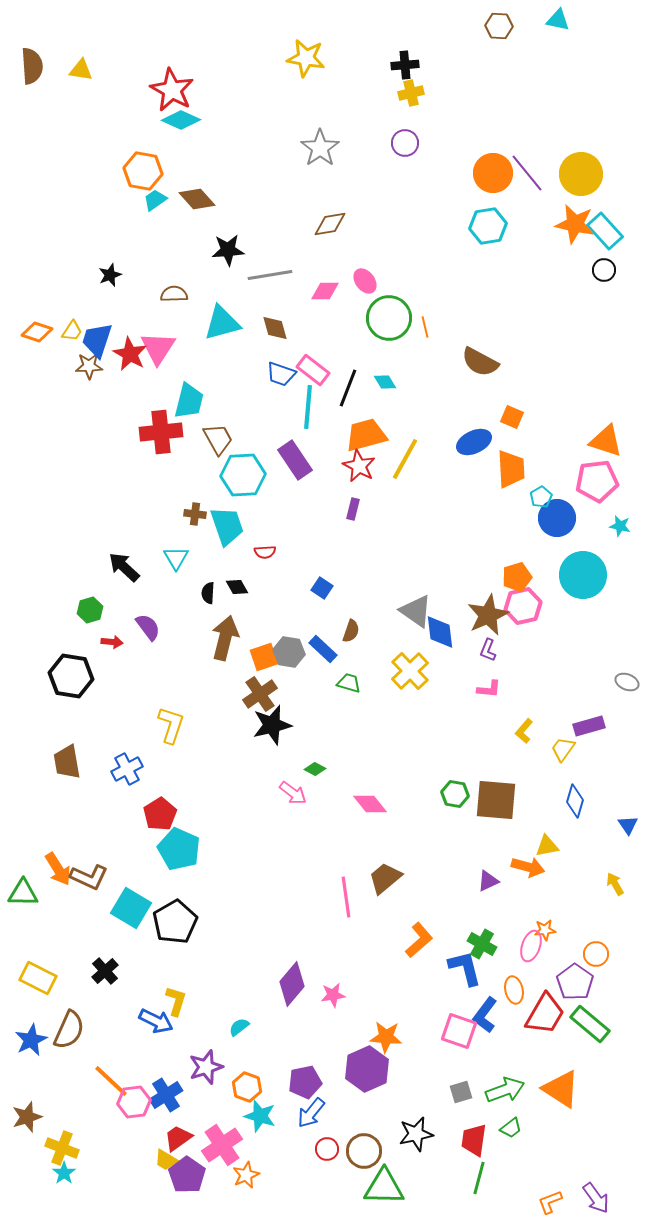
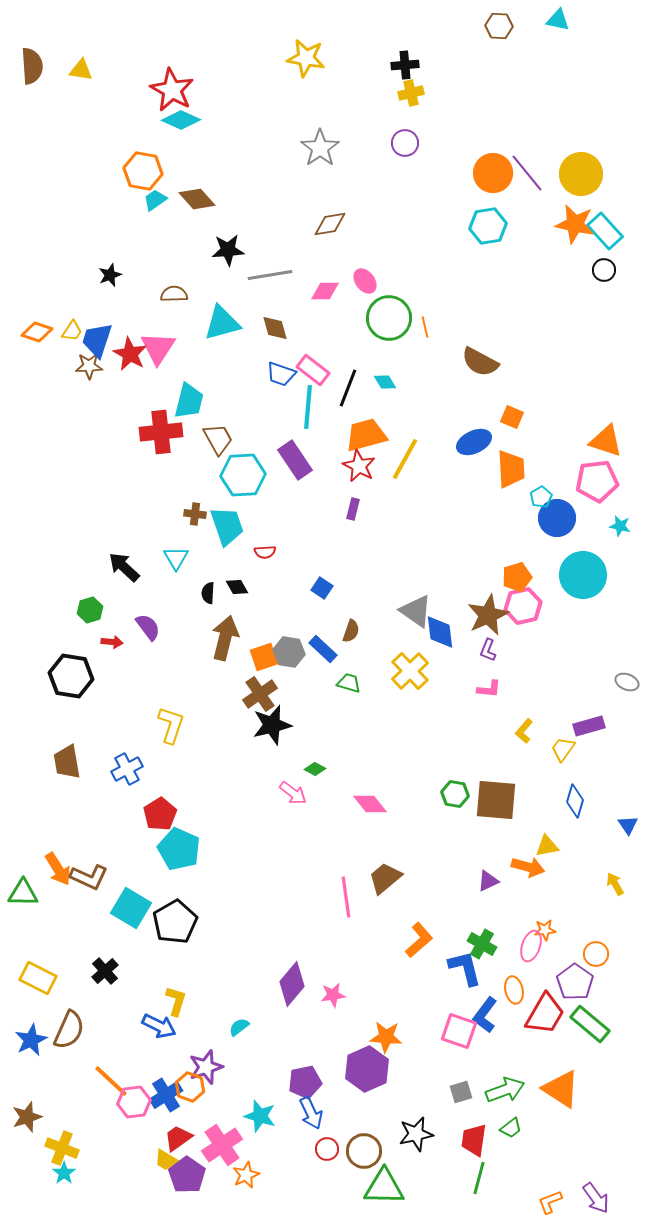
blue arrow at (156, 1021): moved 3 px right, 5 px down
orange hexagon at (247, 1087): moved 57 px left
blue arrow at (311, 1113): rotated 64 degrees counterclockwise
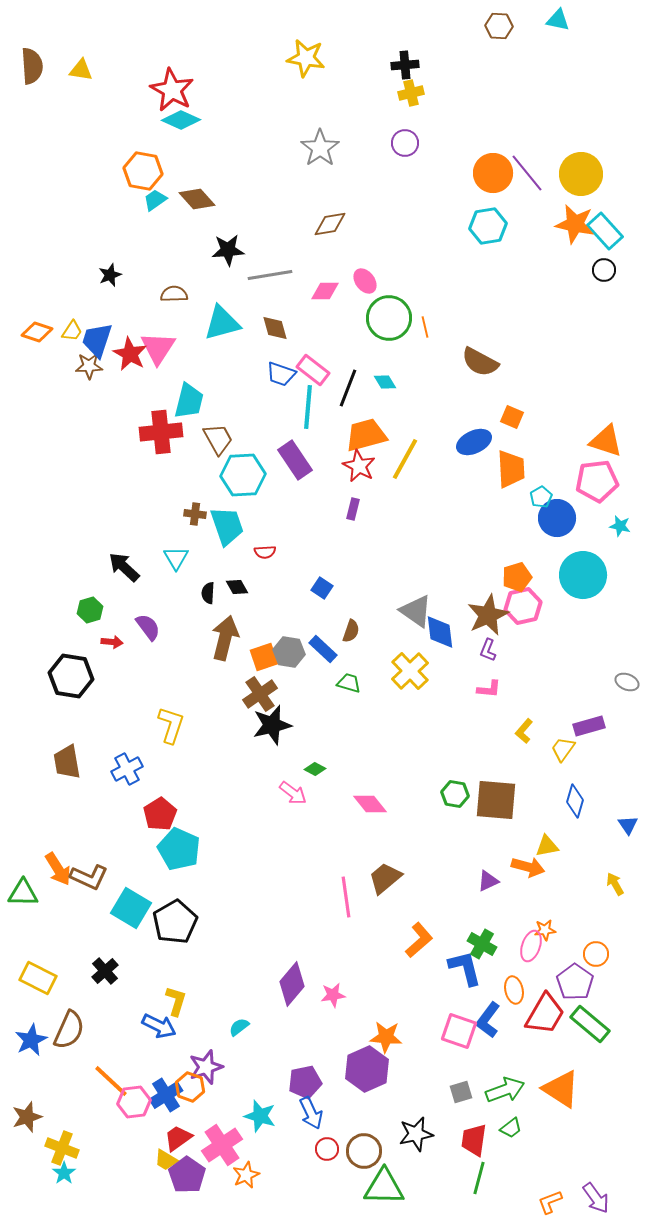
blue L-shape at (485, 1015): moved 3 px right, 5 px down
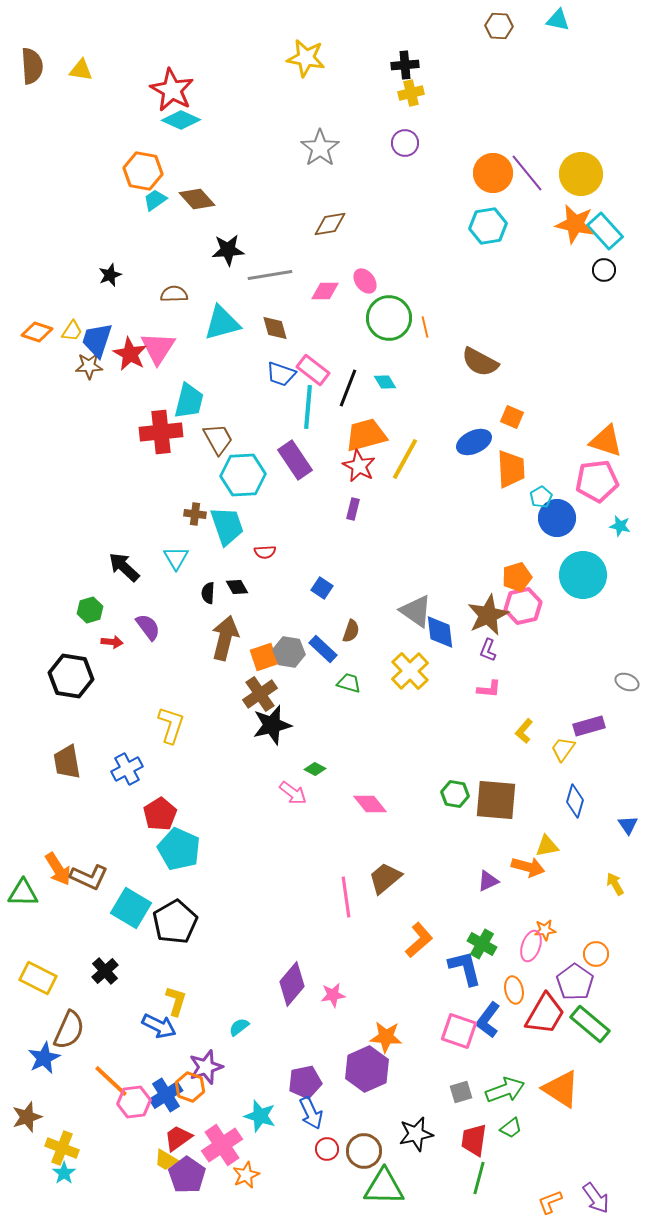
blue star at (31, 1040): moved 13 px right, 18 px down
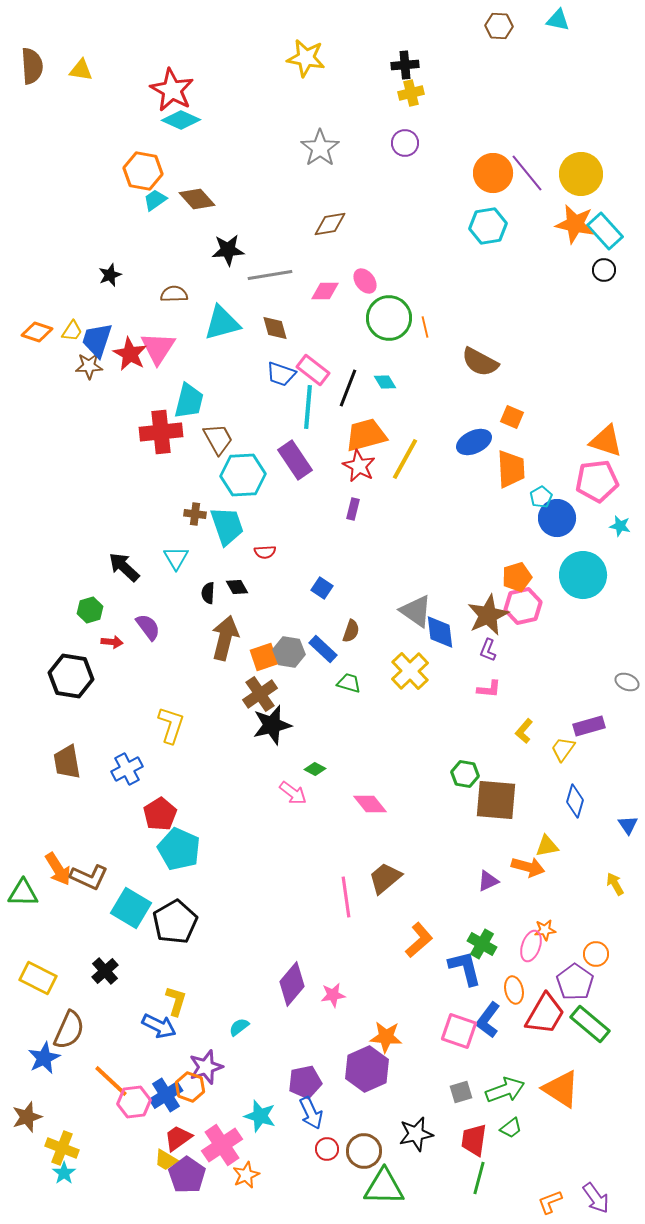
green hexagon at (455, 794): moved 10 px right, 20 px up
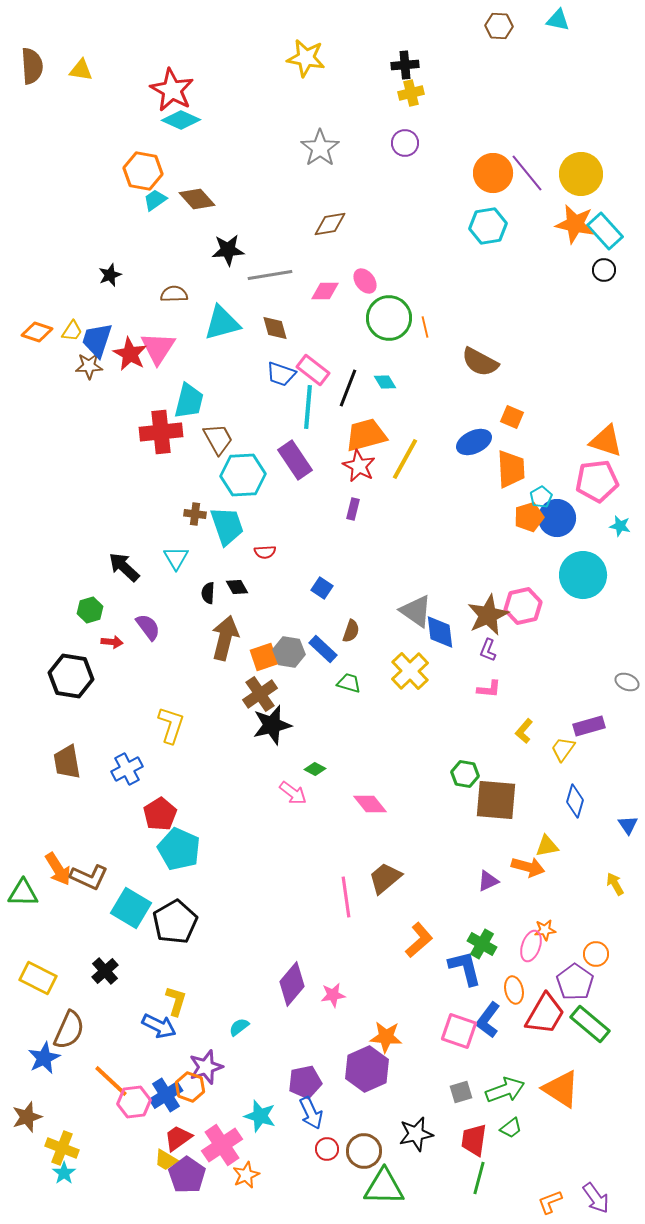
orange pentagon at (517, 577): moved 12 px right, 60 px up
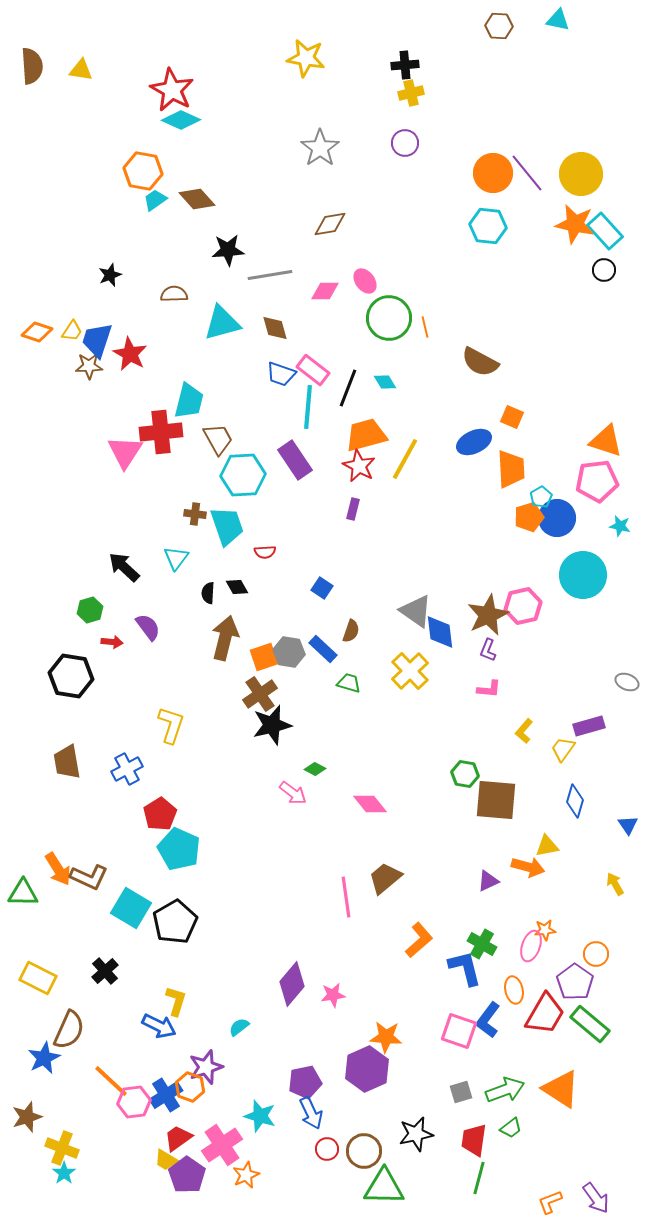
cyan hexagon at (488, 226): rotated 15 degrees clockwise
pink triangle at (158, 348): moved 33 px left, 104 px down
cyan triangle at (176, 558): rotated 8 degrees clockwise
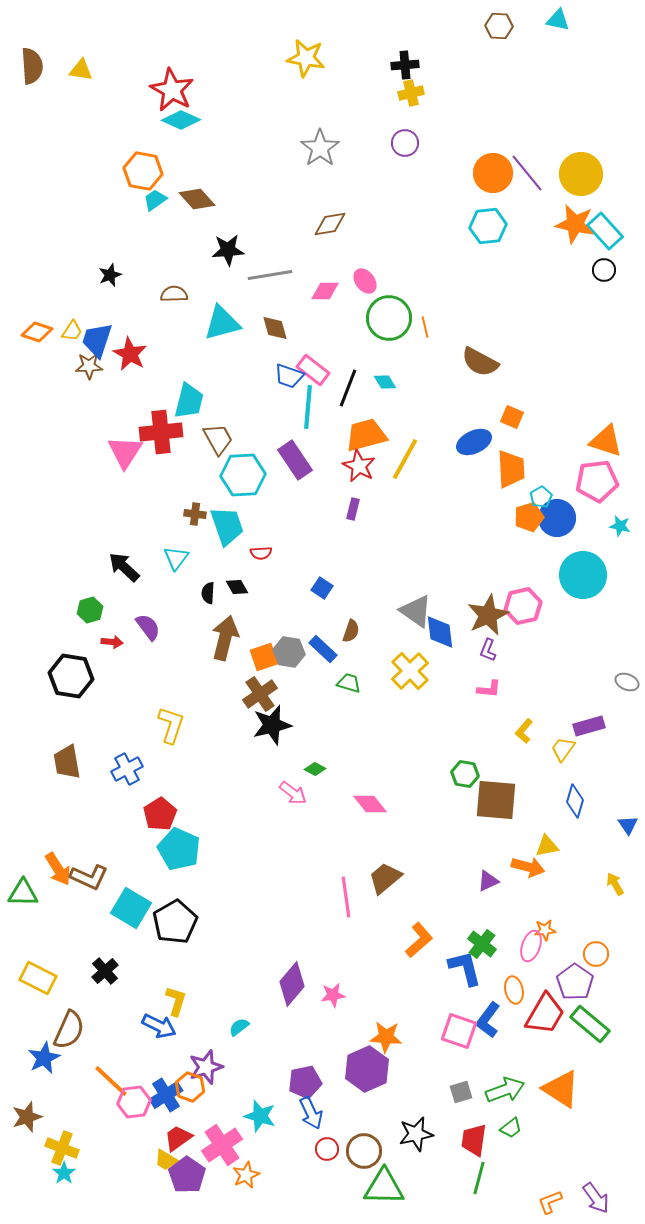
cyan hexagon at (488, 226): rotated 12 degrees counterclockwise
blue trapezoid at (281, 374): moved 8 px right, 2 px down
red semicircle at (265, 552): moved 4 px left, 1 px down
green cross at (482, 944): rotated 8 degrees clockwise
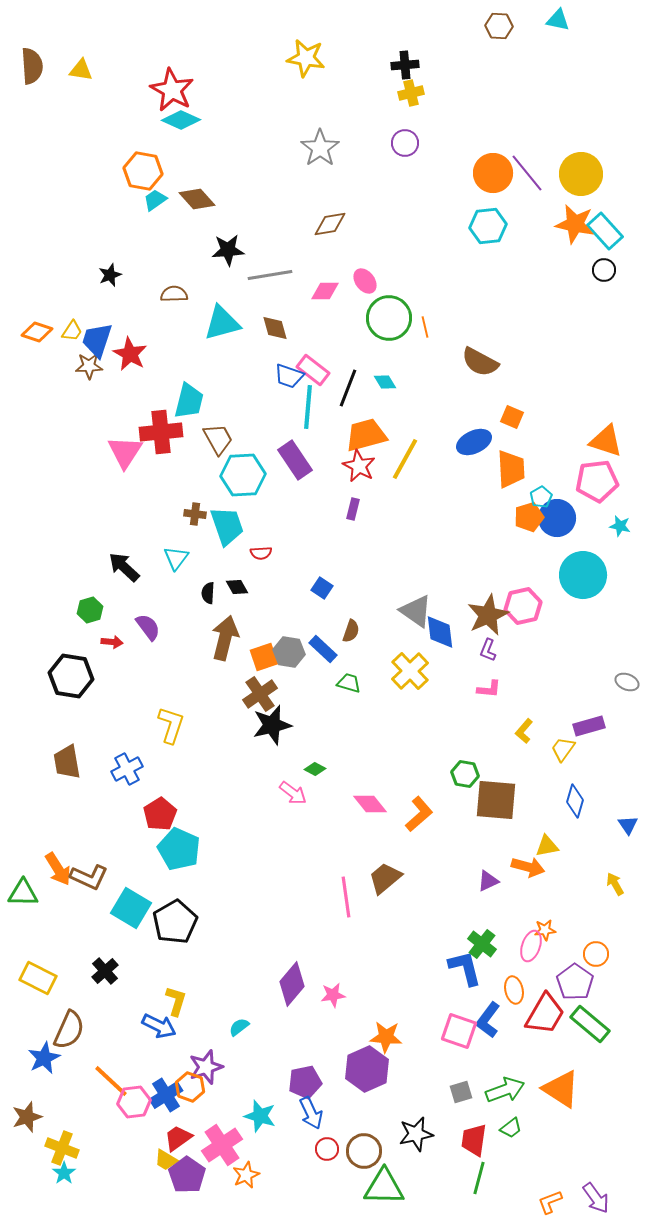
orange L-shape at (419, 940): moved 126 px up
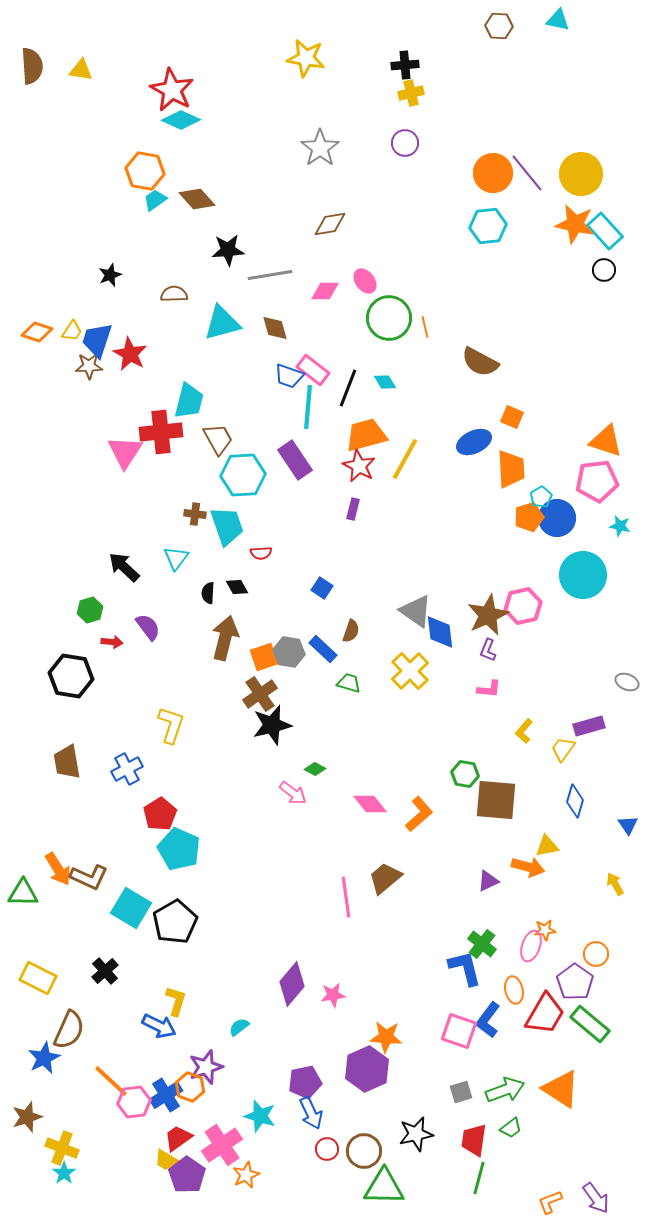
orange hexagon at (143, 171): moved 2 px right
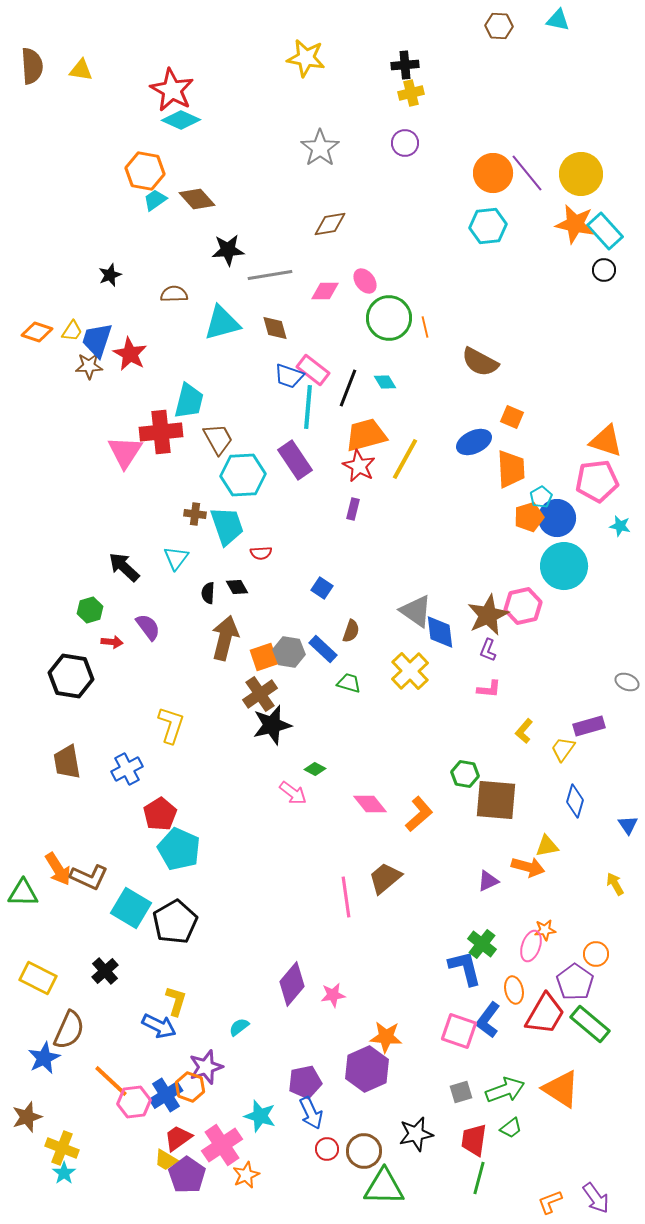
cyan circle at (583, 575): moved 19 px left, 9 px up
